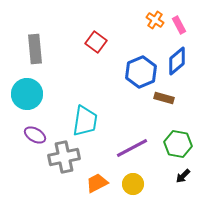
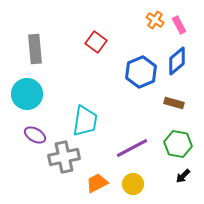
brown rectangle: moved 10 px right, 5 px down
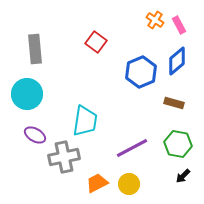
yellow circle: moved 4 px left
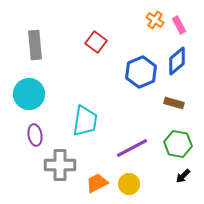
gray rectangle: moved 4 px up
cyan circle: moved 2 px right
purple ellipse: rotated 50 degrees clockwise
gray cross: moved 4 px left, 8 px down; rotated 12 degrees clockwise
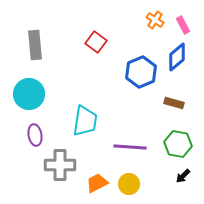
pink rectangle: moved 4 px right
blue diamond: moved 4 px up
purple line: moved 2 px left, 1 px up; rotated 32 degrees clockwise
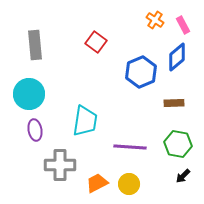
brown rectangle: rotated 18 degrees counterclockwise
purple ellipse: moved 5 px up
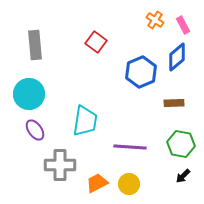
purple ellipse: rotated 25 degrees counterclockwise
green hexagon: moved 3 px right
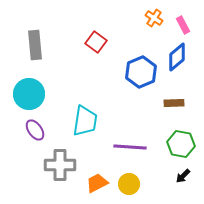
orange cross: moved 1 px left, 2 px up
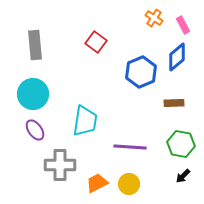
cyan circle: moved 4 px right
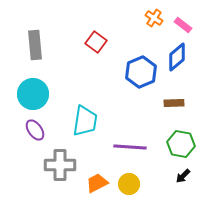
pink rectangle: rotated 24 degrees counterclockwise
